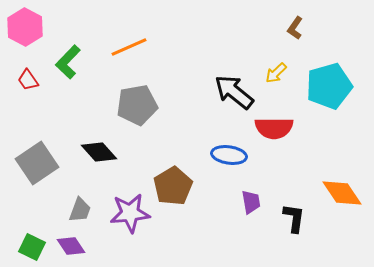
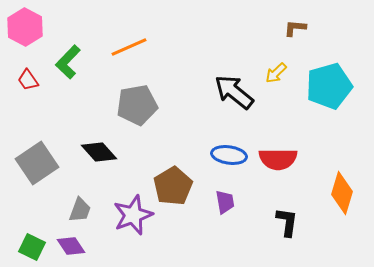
brown L-shape: rotated 60 degrees clockwise
red semicircle: moved 4 px right, 31 px down
orange diamond: rotated 51 degrees clockwise
purple trapezoid: moved 26 px left
purple star: moved 3 px right, 2 px down; rotated 15 degrees counterclockwise
black L-shape: moved 7 px left, 4 px down
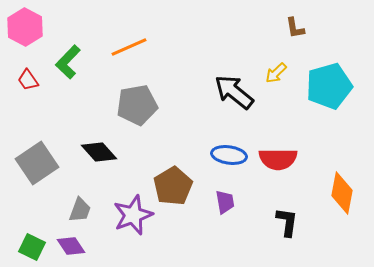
brown L-shape: rotated 105 degrees counterclockwise
orange diamond: rotated 6 degrees counterclockwise
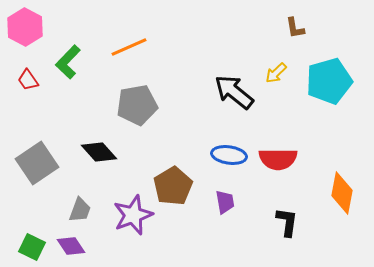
cyan pentagon: moved 5 px up
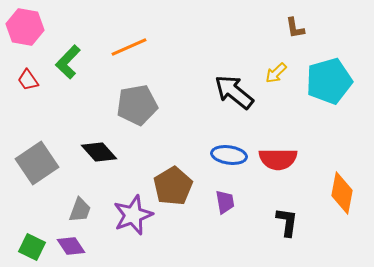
pink hexagon: rotated 18 degrees counterclockwise
